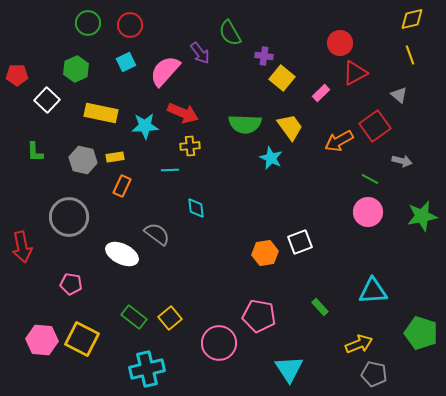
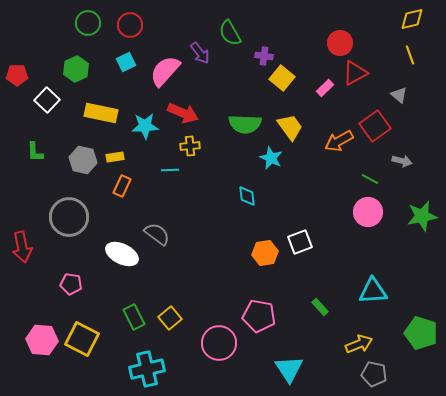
pink rectangle at (321, 93): moved 4 px right, 5 px up
cyan diamond at (196, 208): moved 51 px right, 12 px up
green rectangle at (134, 317): rotated 25 degrees clockwise
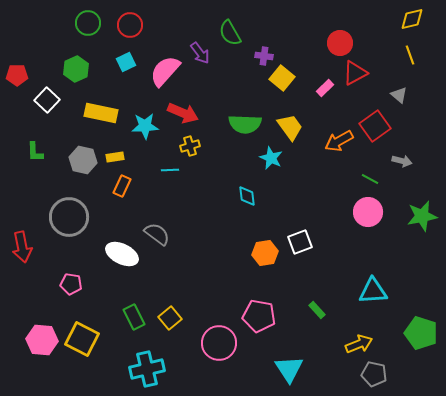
yellow cross at (190, 146): rotated 12 degrees counterclockwise
green rectangle at (320, 307): moved 3 px left, 3 px down
